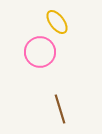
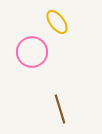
pink circle: moved 8 px left
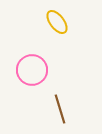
pink circle: moved 18 px down
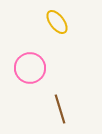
pink circle: moved 2 px left, 2 px up
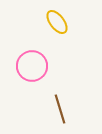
pink circle: moved 2 px right, 2 px up
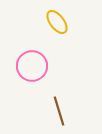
brown line: moved 1 px left, 2 px down
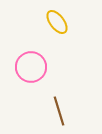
pink circle: moved 1 px left, 1 px down
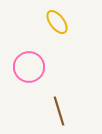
pink circle: moved 2 px left
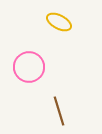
yellow ellipse: moved 2 px right; rotated 25 degrees counterclockwise
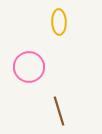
yellow ellipse: rotated 60 degrees clockwise
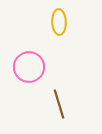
brown line: moved 7 px up
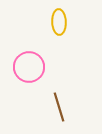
brown line: moved 3 px down
